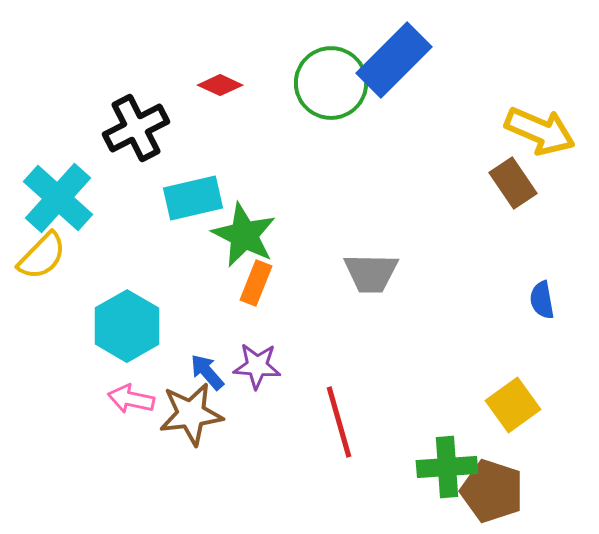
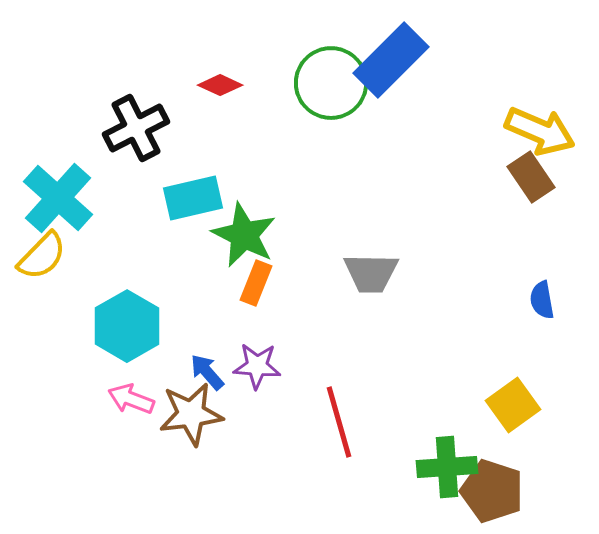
blue rectangle: moved 3 px left
brown rectangle: moved 18 px right, 6 px up
pink arrow: rotated 9 degrees clockwise
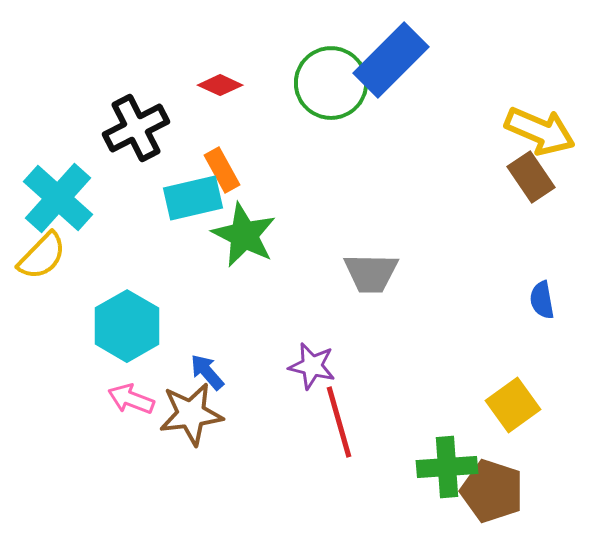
orange rectangle: moved 34 px left, 113 px up; rotated 51 degrees counterclockwise
purple star: moved 55 px right; rotated 9 degrees clockwise
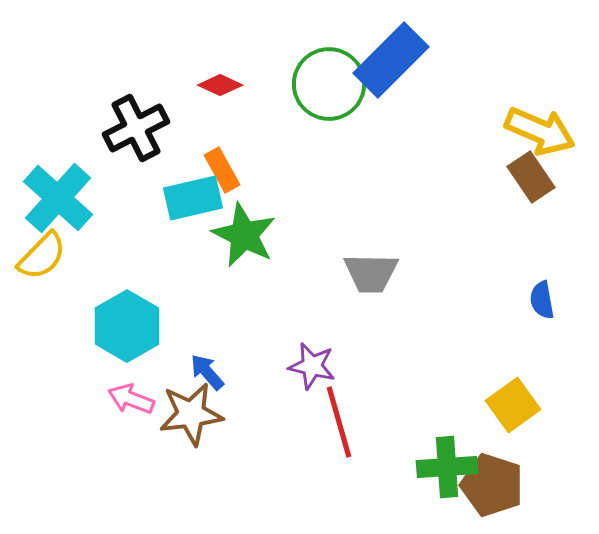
green circle: moved 2 px left, 1 px down
brown pentagon: moved 6 px up
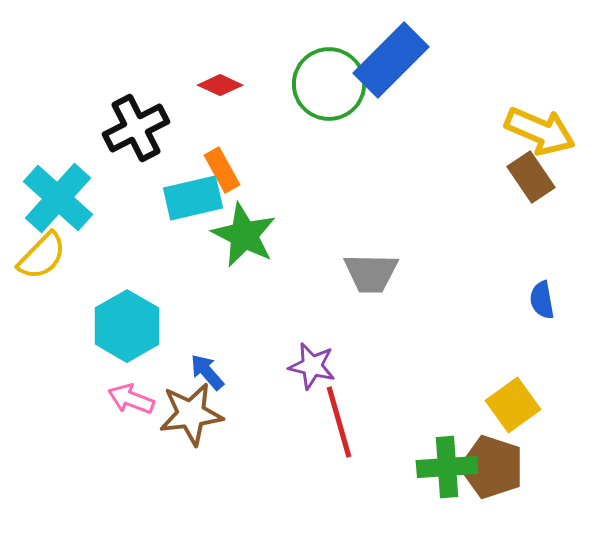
brown pentagon: moved 18 px up
